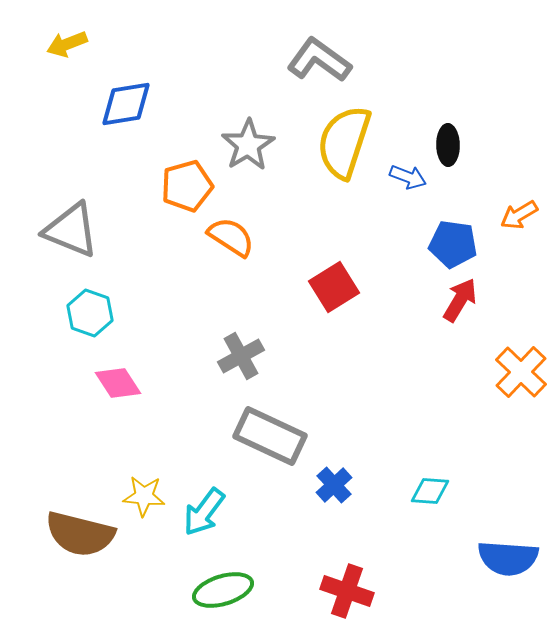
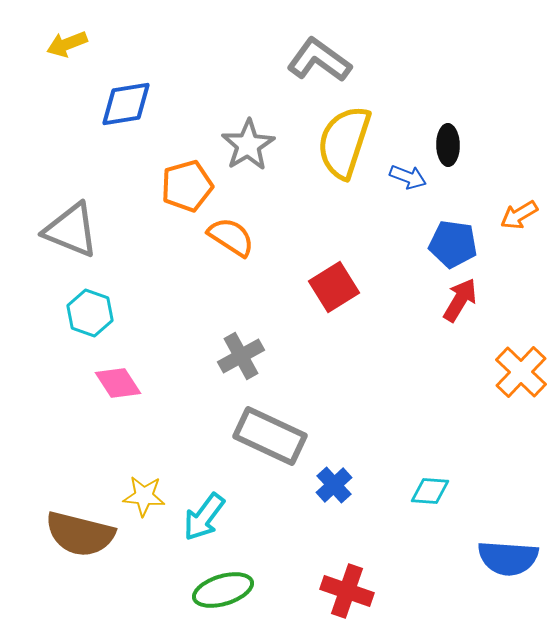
cyan arrow: moved 5 px down
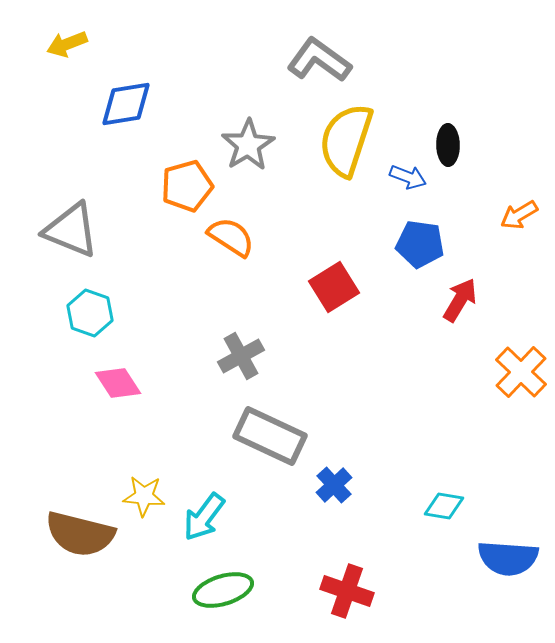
yellow semicircle: moved 2 px right, 2 px up
blue pentagon: moved 33 px left
cyan diamond: moved 14 px right, 15 px down; rotated 6 degrees clockwise
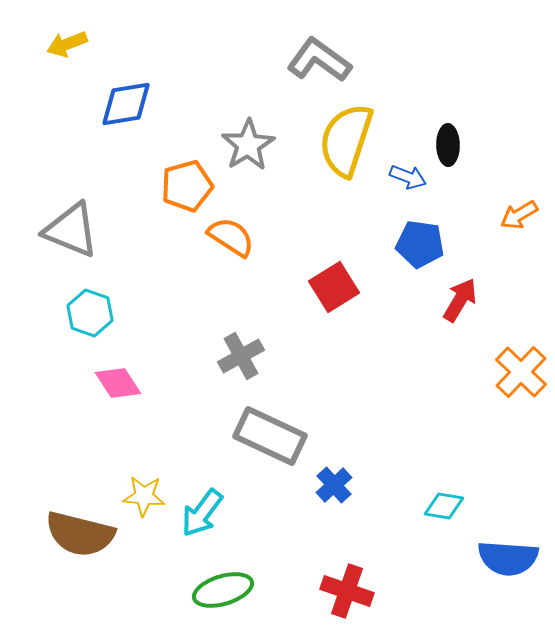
cyan arrow: moved 2 px left, 4 px up
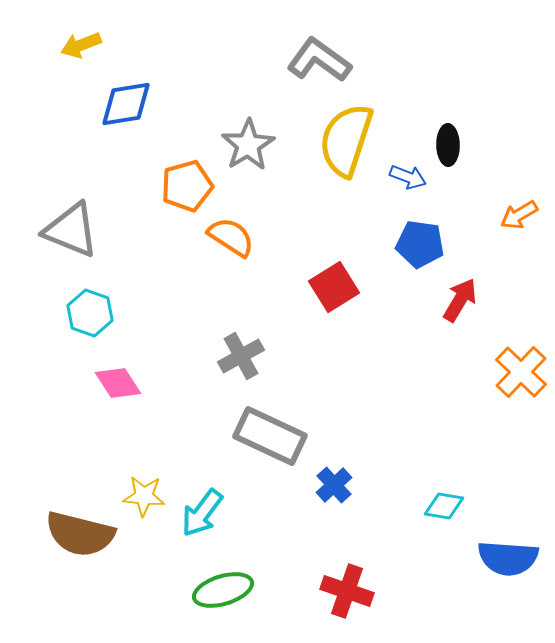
yellow arrow: moved 14 px right, 1 px down
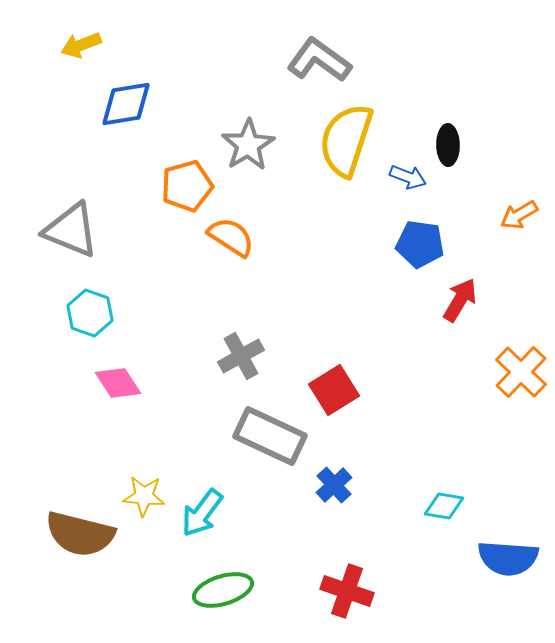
red square: moved 103 px down
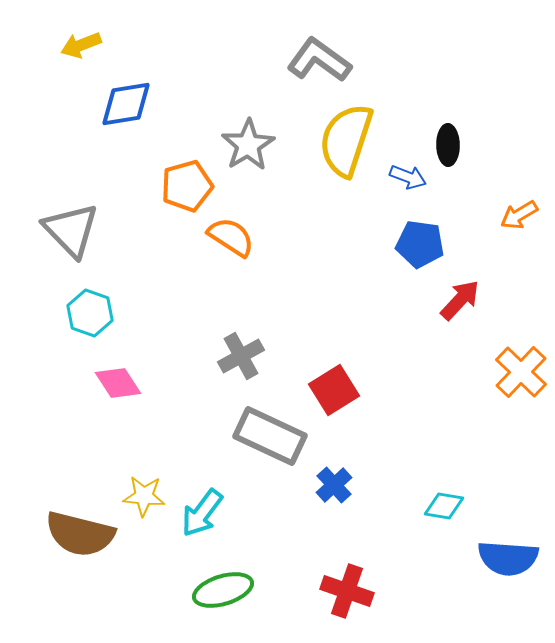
gray triangle: rotated 24 degrees clockwise
red arrow: rotated 12 degrees clockwise
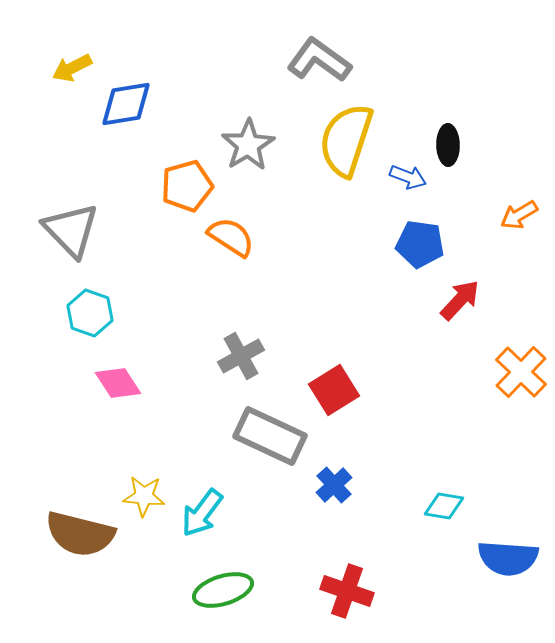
yellow arrow: moved 9 px left, 23 px down; rotated 6 degrees counterclockwise
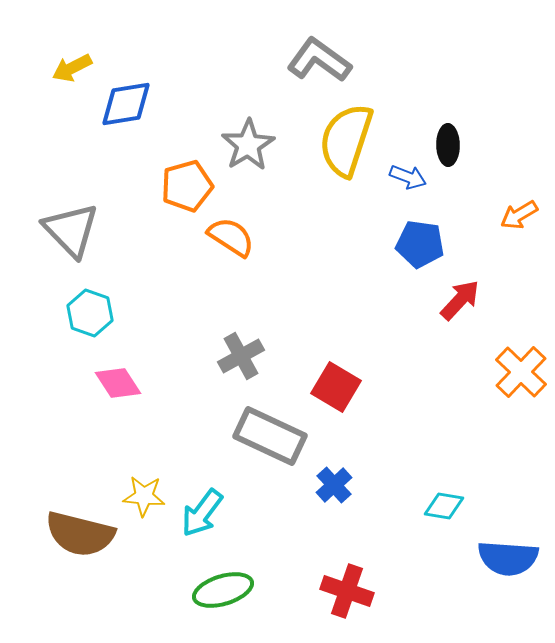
red square: moved 2 px right, 3 px up; rotated 27 degrees counterclockwise
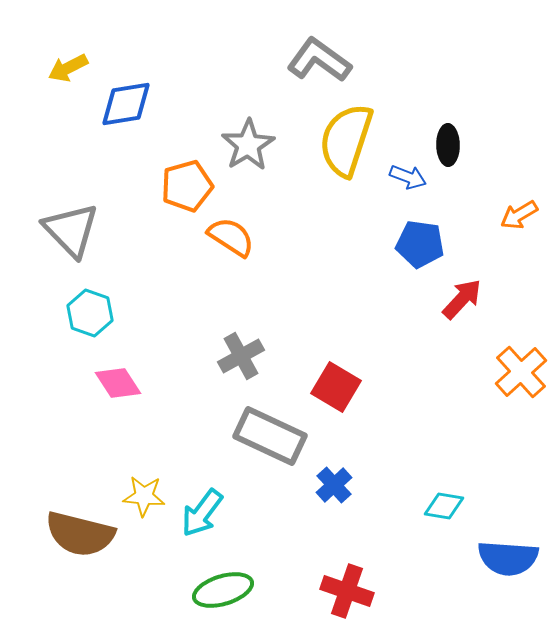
yellow arrow: moved 4 px left
red arrow: moved 2 px right, 1 px up
orange cross: rotated 4 degrees clockwise
